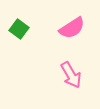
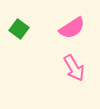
pink arrow: moved 3 px right, 7 px up
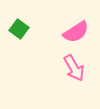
pink semicircle: moved 4 px right, 4 px down
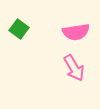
pink semicircle: rotated 24 degrees clockwise
